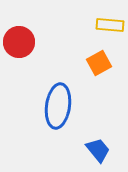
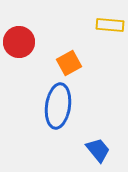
orange square: moved 30 px left
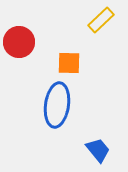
yellow rectangle: moved 9 px left, 5 px up; rotated 48 degrees counterclockwise
orange square: rotated 30 degrees clockwise
blue ellipse: moved 1 px left, 1 px up
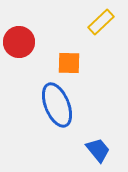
yellow rectangle: moved 2 px down
blue ellipse: rotated 30 degrees counterclockwise
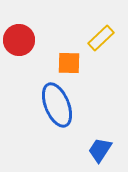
yellow rectangle: moved 16 px down
red circle: moved 2 px up
blue trapezoid: moved 2 px right; rotated 108 degrees counterclockwise
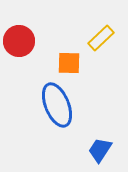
red circle: moved 1 px down
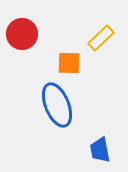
red circle: moved 3 px right, 7 px up
blue trapezoid: rotated 44 degrees counterclockwise
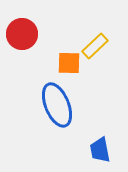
yellow rectangle: moved 6 px left, 8 px down
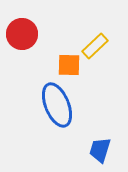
orange square: moved 2 px down
blue trapezoid: rotated 28 degrees clockwise
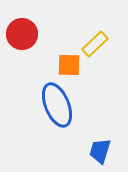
yellow rectangle: moved 2 px up
blue trapezoid: moved 1 px down
